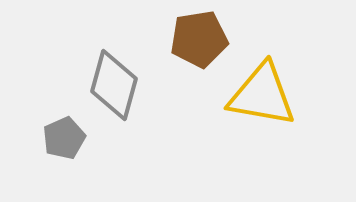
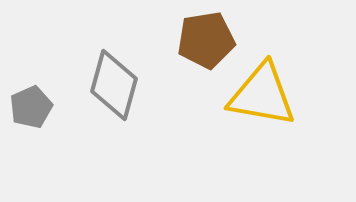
brown pentagon: moved 7 px right, 1 px down
gray pentagon: moved 33 px left, 31 px up
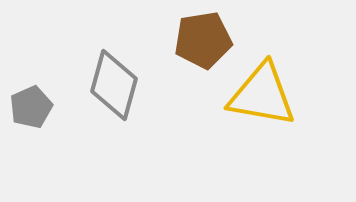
brown pentagon: moved 3 px left
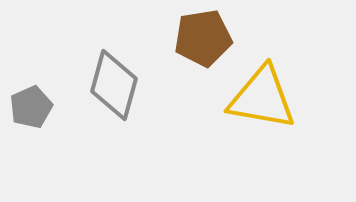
brown pentagon: moved 2 px up
yellow triangle: moved 3 px down
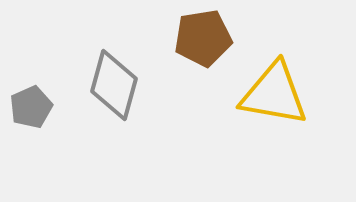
yellow triangle: moved 12 px right, 4 px up
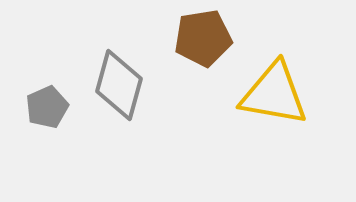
gray diamond: moved 5 px right
gray pentagon: moved 16 px right
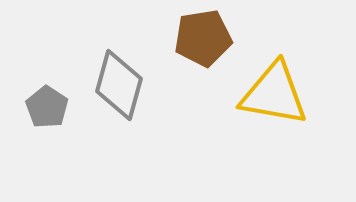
gray pentagon: rotated 15 degrees counterclockwise
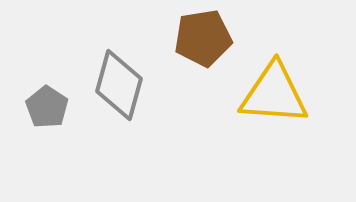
yellow triangle: rotated 6 degrees counterclockwise
